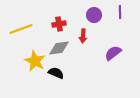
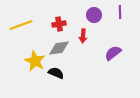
yellow line: moved 4 px up
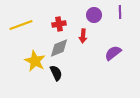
gray diamond: rotated 15 degrees counterclockwise
black semicircle: rotated 42 degrees clockwise
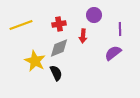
purple line: moved 17 px down
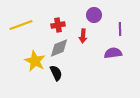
red cross: moved 1 px left, 1 px down
purple semicircle: rotated 30 degrees clockwise
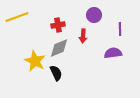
yellow line: moved 4 px left, 8 px up
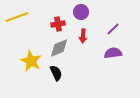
purple circle: moved 13 px left, 3 px up
red cross: moved 1 px up
purple line: moved 7 px left; rotated 48 degrees clockwise
yellow star: moved 4 px left
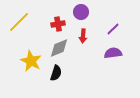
yellow line: moved 2 px right, 5 px down; rotated 25 degrees counterclockwise
black semicircle: rotated 42 degrees clockwise
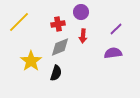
purple line: moved 3 px right
gray diamond: moved 1 px right, 1 px up
yellow star: rotated 10 degrees clockwise
